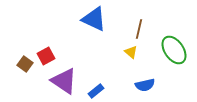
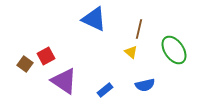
blue rectangle: moved 9 px right, 1 px up
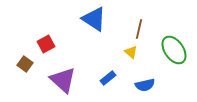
blue triangle: rotated 8 degrees clockwise
red square: moved 12 px up
purple triangle: moved 1 px left, 1 px up; rotated 8 degrees clockwise
blue rectangle: moved 3 px right, 12 px up
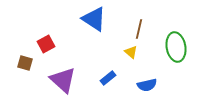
green ellipse: moved 2 px right, 3 px up; rotated 24 degrees clockwise
brown square: moved 1 px up; rotated 21 degrees counterclockwise
blue semicircle: moved 2 px right
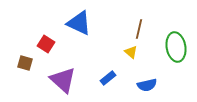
blue triangle: moved 15 px left, 4 px down; rotated 8 degrees counterclockwise
red square: rotated 30 degrees counterclockwise
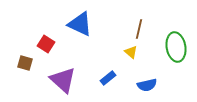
blue triangle: moved 1 px right, 1 px down
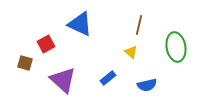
brown line: moved 4 px up
red square: rotated 30 degrees clockwise
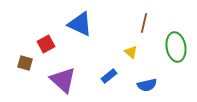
brown line: moved 5 px right, 2 px up
blue rectangle: moved 1 px right, 2 px up
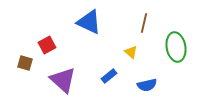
blue triangle: moved 9 px right, 2 px up
red square: moved 1 px right, 1 px down
